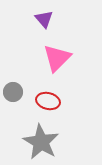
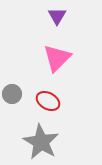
purple triangle: moved 13 px right, 3 px up; rotated 12 degrees clockwise
gray circle: moved 1 px left, 2 px down
red ellipse: rotated 15 degrees clockwise
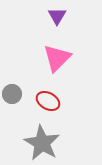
gray star: moved 1 px right, 1 px down
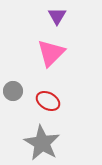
pink triangle: moved 6 px left, 5 px up
gray circle: moved 1 px right, 3 px up
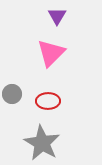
gray circle: moved 1 px left, 3 px down
red ellipse: rotated 30 degrees counterclockwise
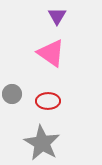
pink triangle: rotated 40 degrees counterclockwise
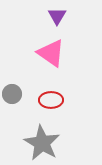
red ellipse: moved 3 px right, 1 px up
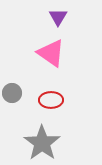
purple triangle: moved 1 px right, 1 px down
gray circle: moved 1 px up
gray star: rotated 6 degrees clockwise
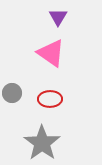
red ellipse: moved 1 px left, 1 px up
